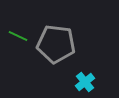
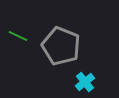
gray pentagon: moved 5 px right, 2 px down; rotated 15 degrees clockwise
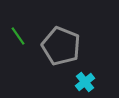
green line: rotated 30 degrees clockwise
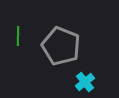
green line: rotated 36 degrees clockwise
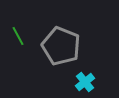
green line: rotated 30 degrees counterclockwise
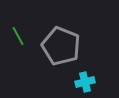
cyan cross: rotated 24 degrees clockwise
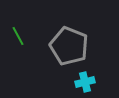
gray pentagon: moved 8 px right
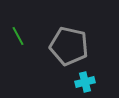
gray pentagon: rotated 9 degrees counterclockwise
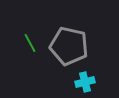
green line: moved 12 px right, 7 px down
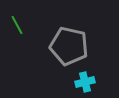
green line: moved 13 px left, 18 px up
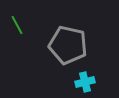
gray pentagon: moved 1 px left, 1 px up
